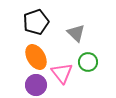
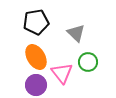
black pentagon: rotated 10 degrees clockwise
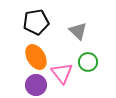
gray triangle: moved 2 px right, 2 px up
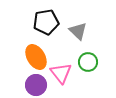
black pentagon: moved 10 px right
pink triangle: moved 1 px left
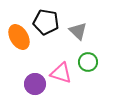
black pentagon: rotated 20 degrees clockwise
orange ellipse: moved 17 px left, 20 px up
pink triangle: rotated 35 degrees counterclockwise
purple circle: moved 1 px left, 1 px up
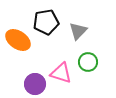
black pentagon: rotated 20 degrees counterclockwise
gray triangle: rotated 30 degrees clockwise
orange ellipse: moved 1 px left, 3 px down; rotated 25 degrees counterclockwise
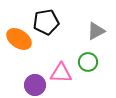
gray triangle: moved 18 px right; rotated 18 degrees clockwise
orange ellipse: moved 1 px right, 1 px up
pink triangle: rotated 15 degrees counterclockwise
purple circle: moved 1 px down
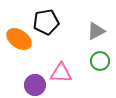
green circle: moved 12 px right, 1 px up
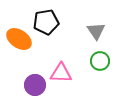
gray triangle: rotated 36 degrees counterclockwise
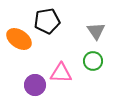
black pentagon: moved 1 px right, 1 px up
green circle: moved 7 px left
